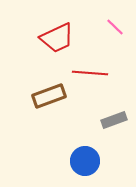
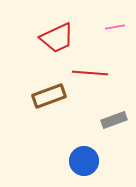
pink line: rotated 54 degrees counterclockwise
blue circle: moved 1 px left
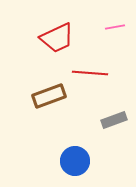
blue circle: moved 9 px left
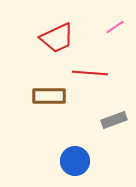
pink line: rotated 24 degrees counterclockwise
brown rectangle: rotated 20 degrees clockwise
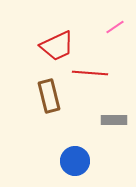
red trapezoid: moved 8 px down
brown rectangle: rotated 76 degrees clockwise
gray rectangle: rotated 20 degrees clockwise
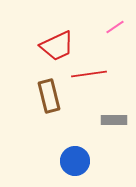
red line: moved 1 px left, 1 px down; rotated 12 degrees counterclockwise
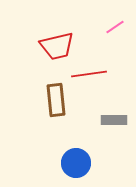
red trapezoid: rotated 12 degrees clockwise
brown rectangle: moved 7 px right, 4 px down; rotated 8 degrees clockwise
blue circle: moved 1 px right, 2 px down
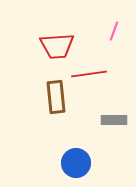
pink line: moved 1 px left, 4 px down; rotated 36 degrees counterclockwise
red trapezoid: rotated 9 degrees clockwise
brown rectangle: moved 3 px up
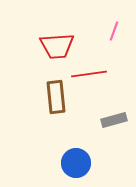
gray rectangle: rotated 15 degrees counterclockwise
